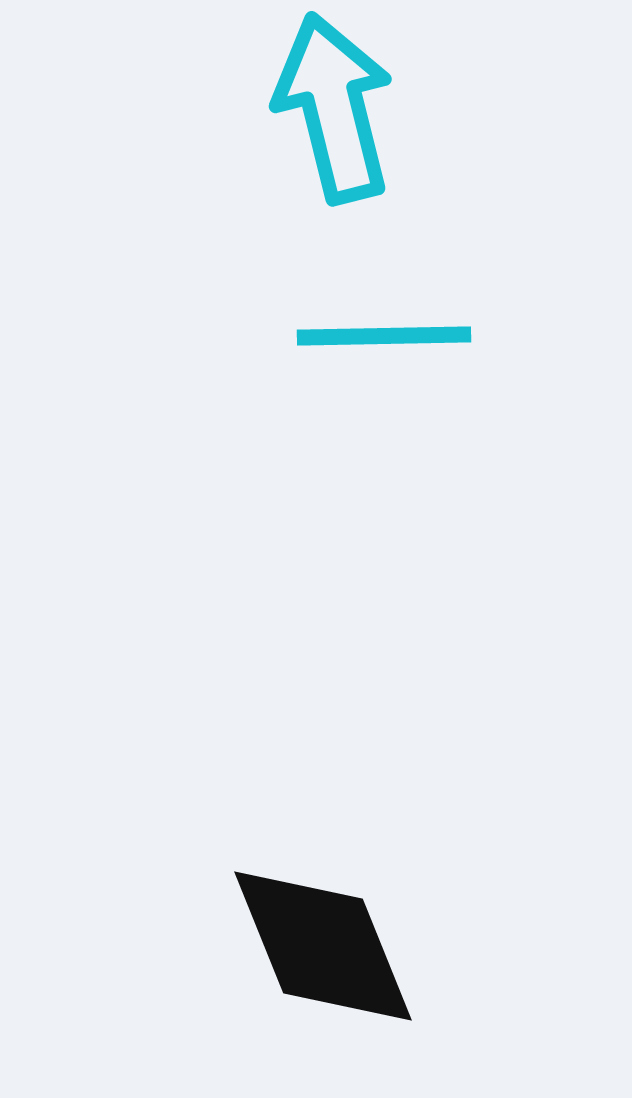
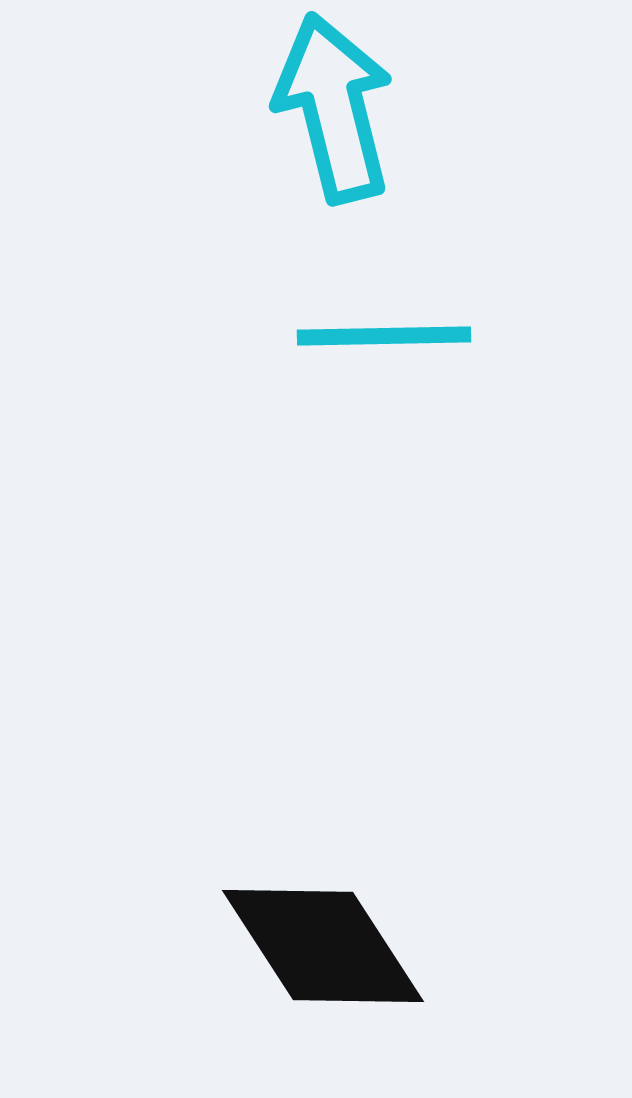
black diamond: rotated 11 degrees counterclockwise
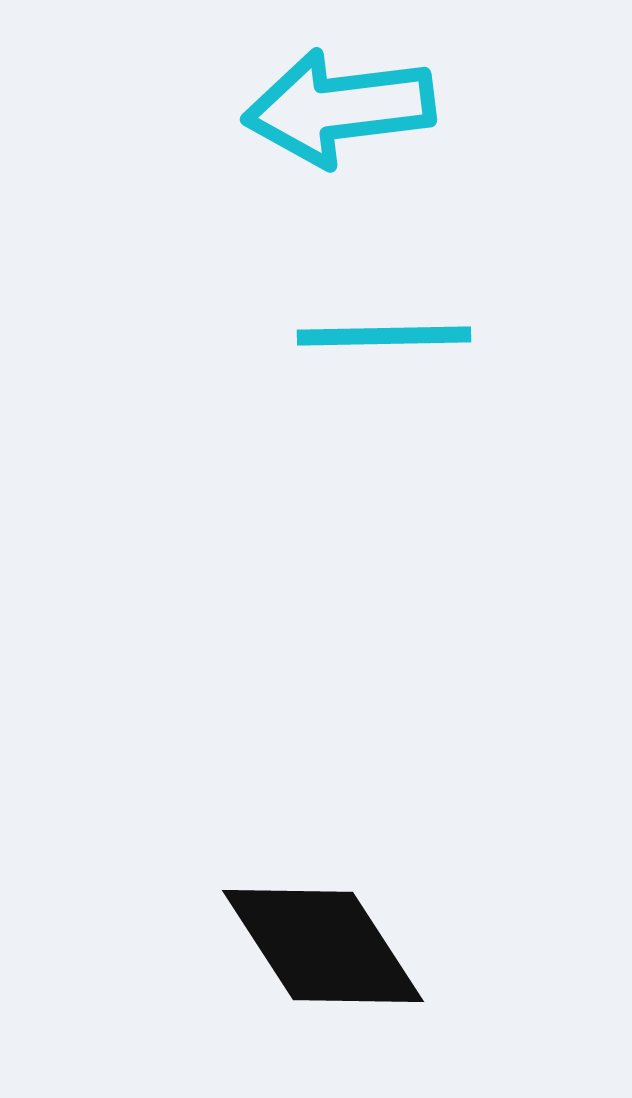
cyan arrow: moved 5 px right; rotated 83 degrees counterclockwise
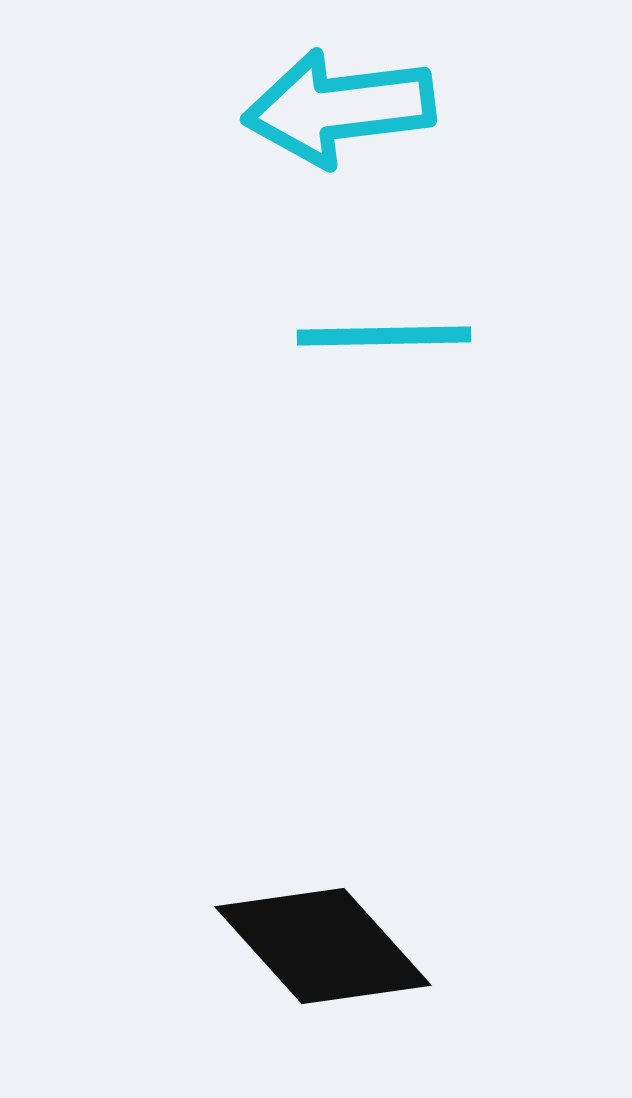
black diamond: rotated 9 degrees counterclockwise
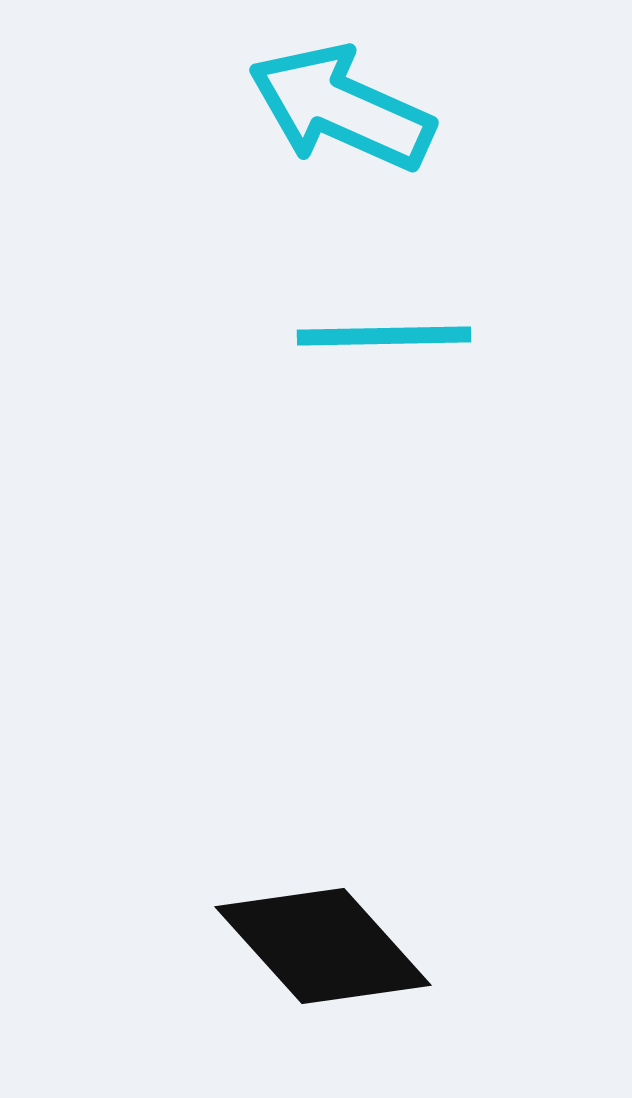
cyan arrow: moved 2 px right; rotated 31 degrees clockwise
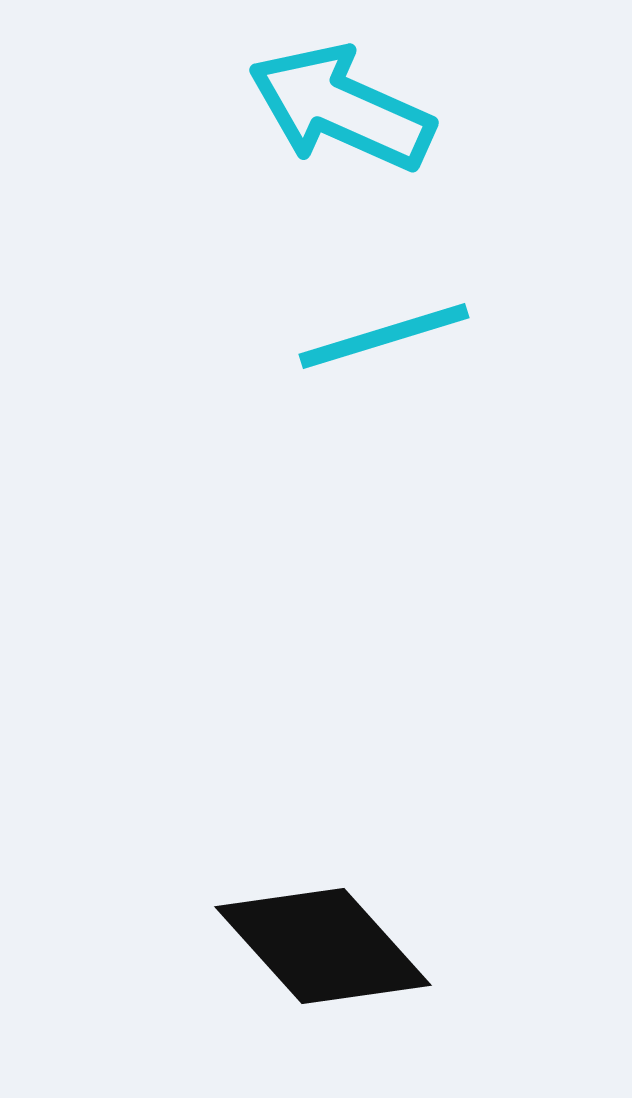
cyan line: rotated 16 degrees counterclockwise
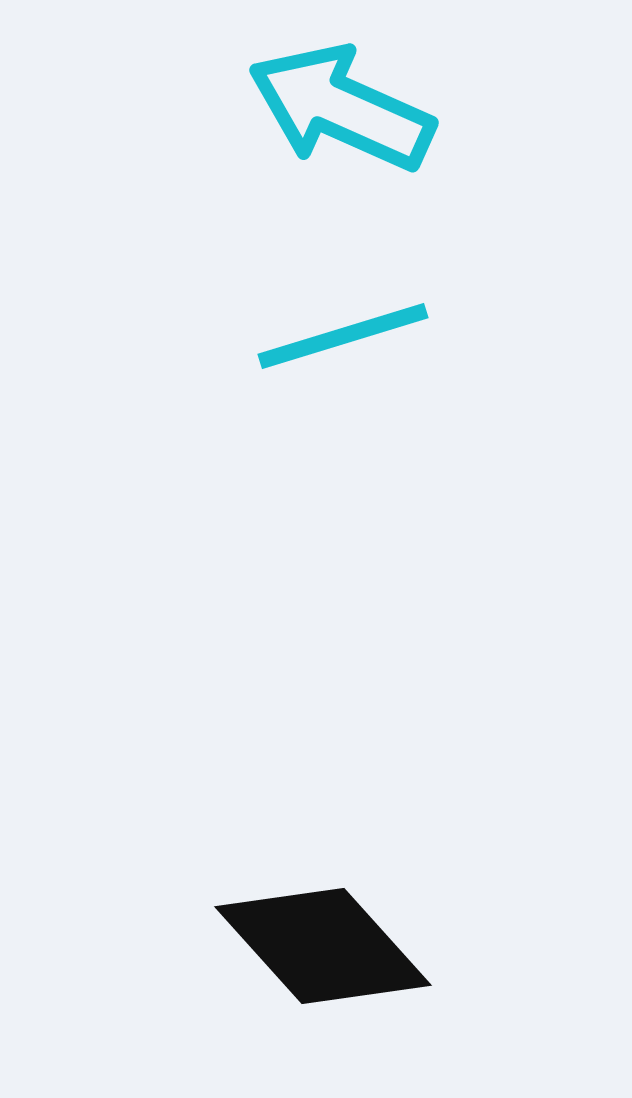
cyan line: moved 41 px left
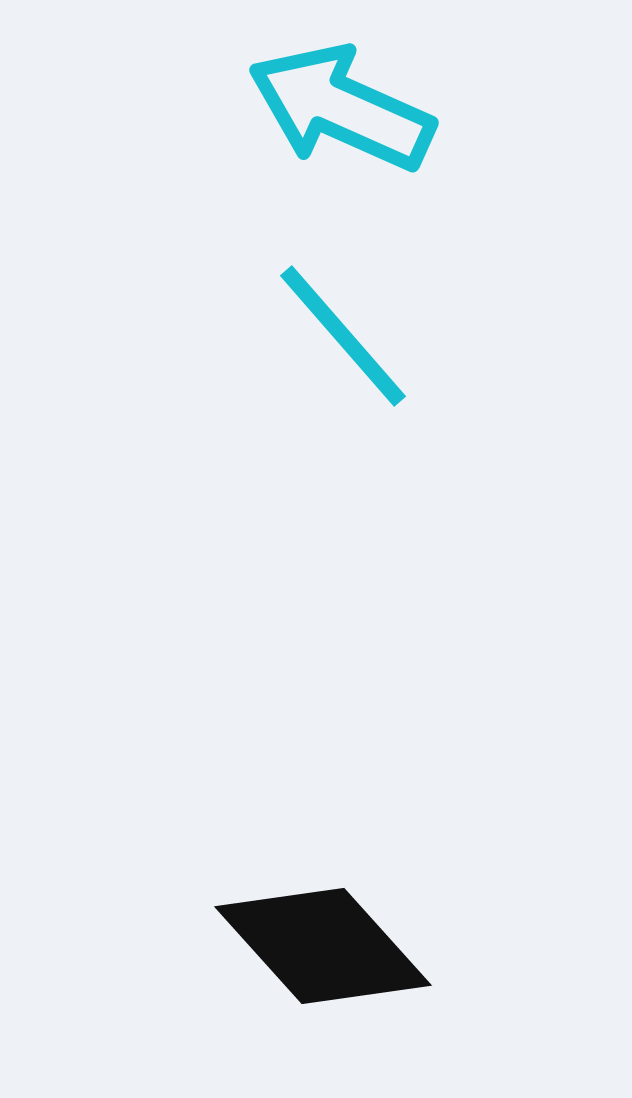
cyan line: rotated 66 degrees clockwise
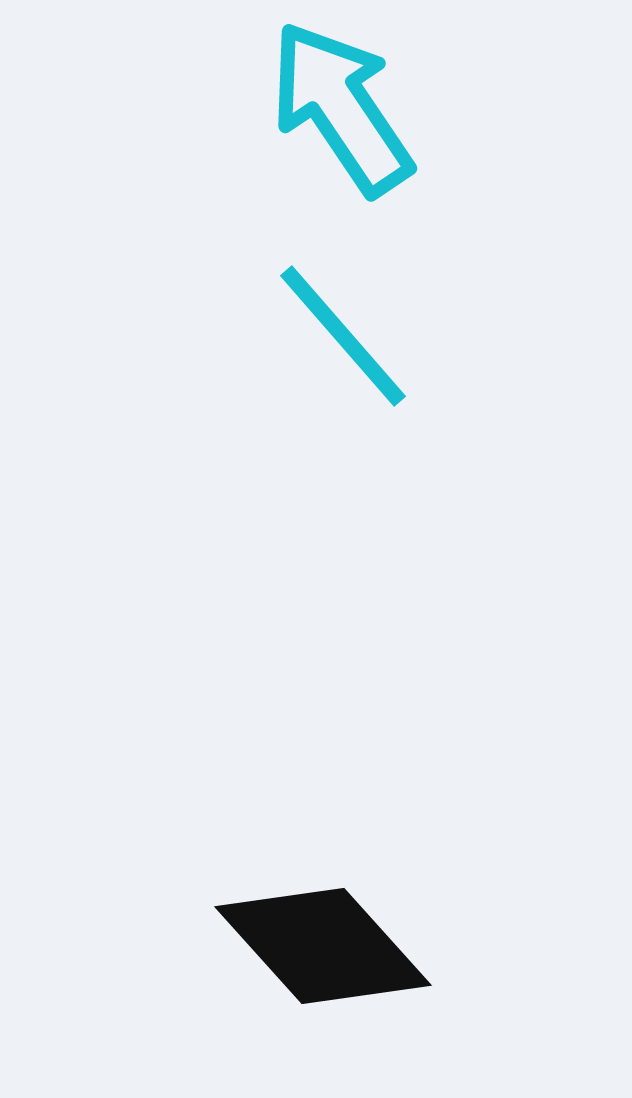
cyan arrow: rotated 32 degrees clockwise
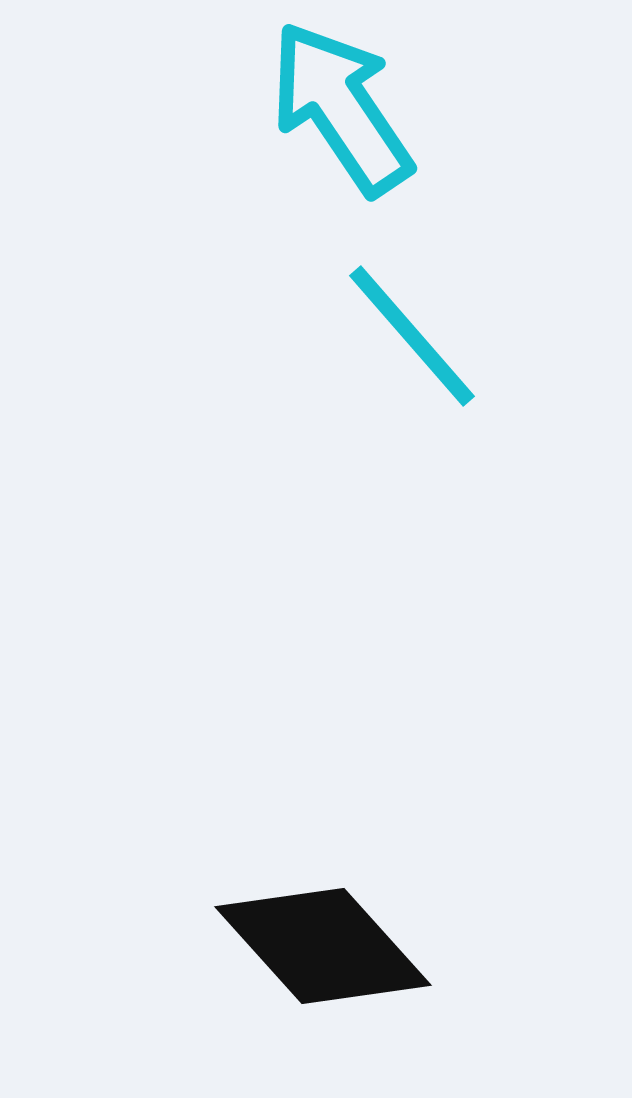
cyan line: moved 69 px right
